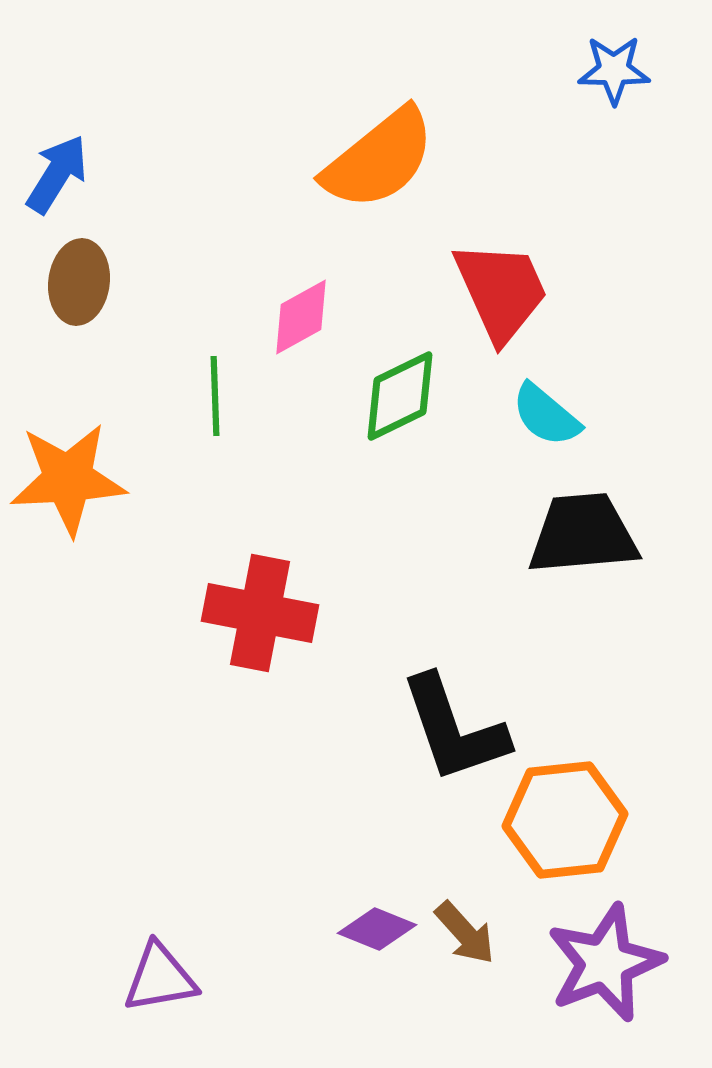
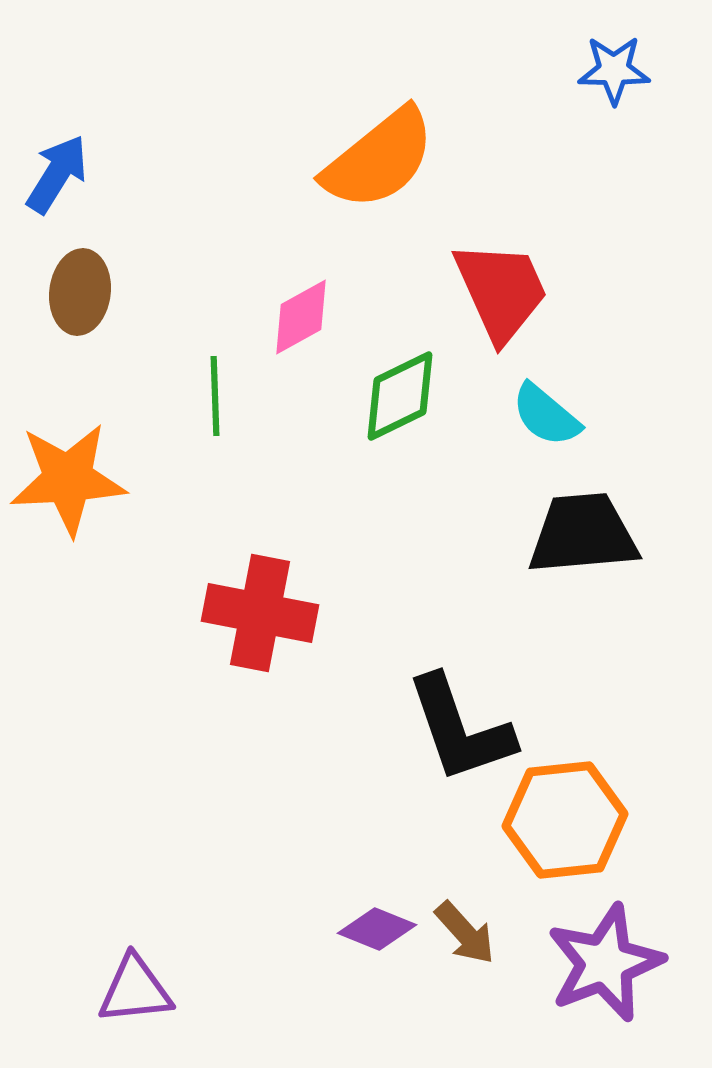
brown ellipse: moved 1 px right, 10 px down
black L-shape: moved 6 px right
purple triangle: moved 25 px left, 12 px down; rotated 4 degrees clockwise
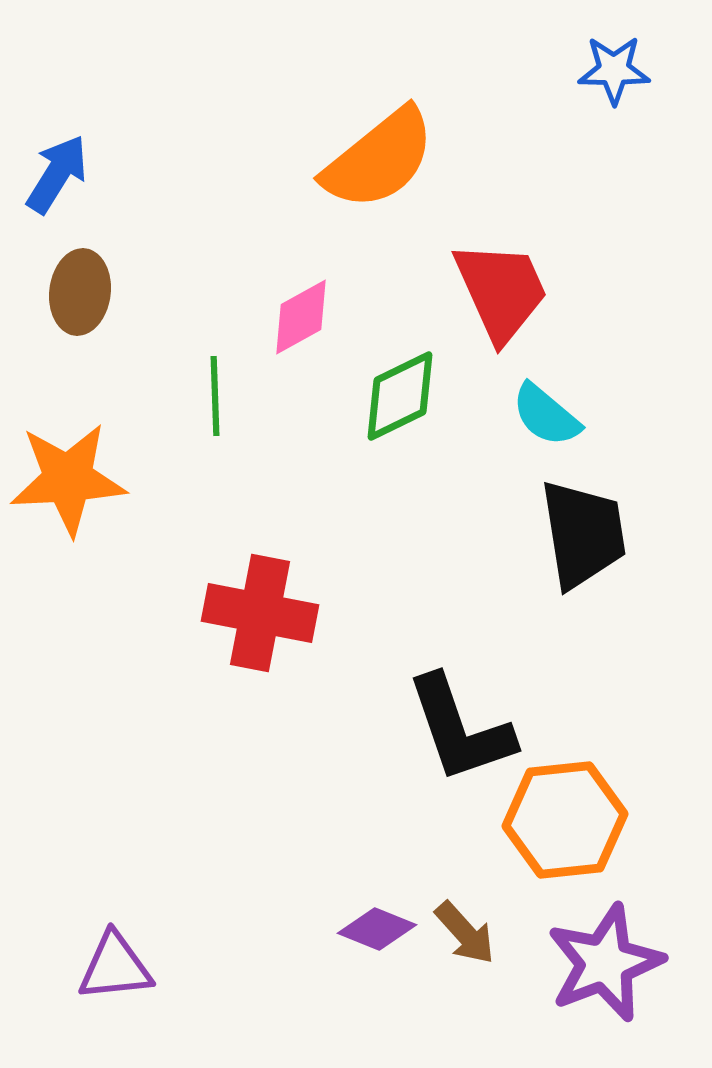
black trapezoid: rotated 86 degrees clockwise
purple triangle: moved 20 px left, 23 px up
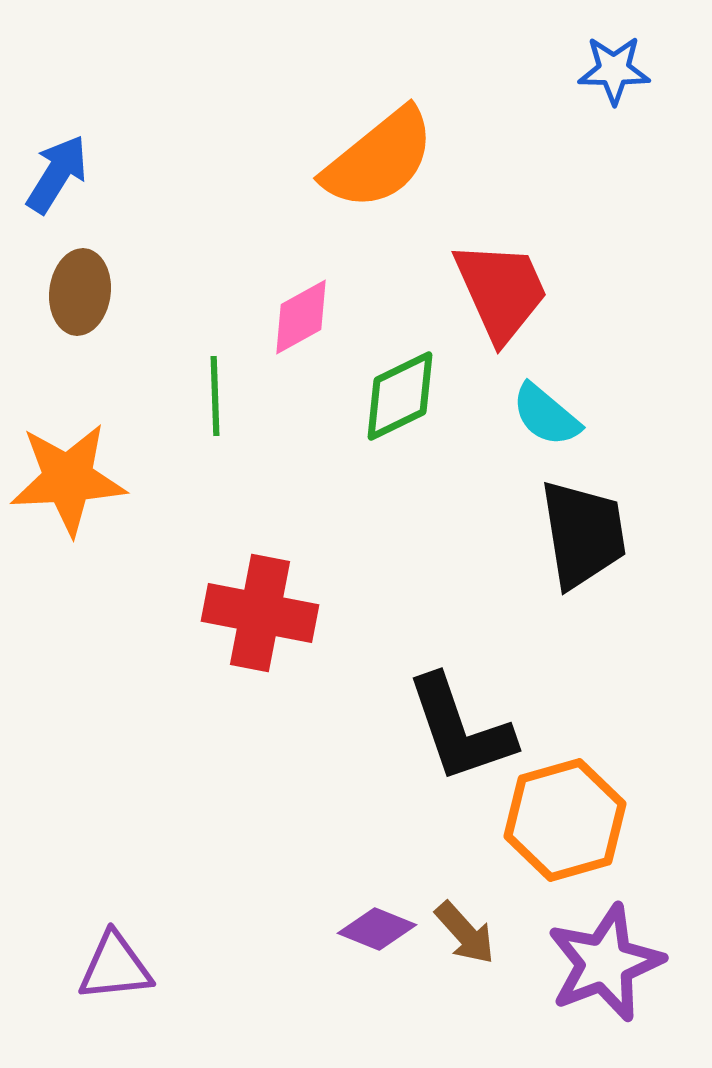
orange hexagon: rotated 10 degrees counterclockwise
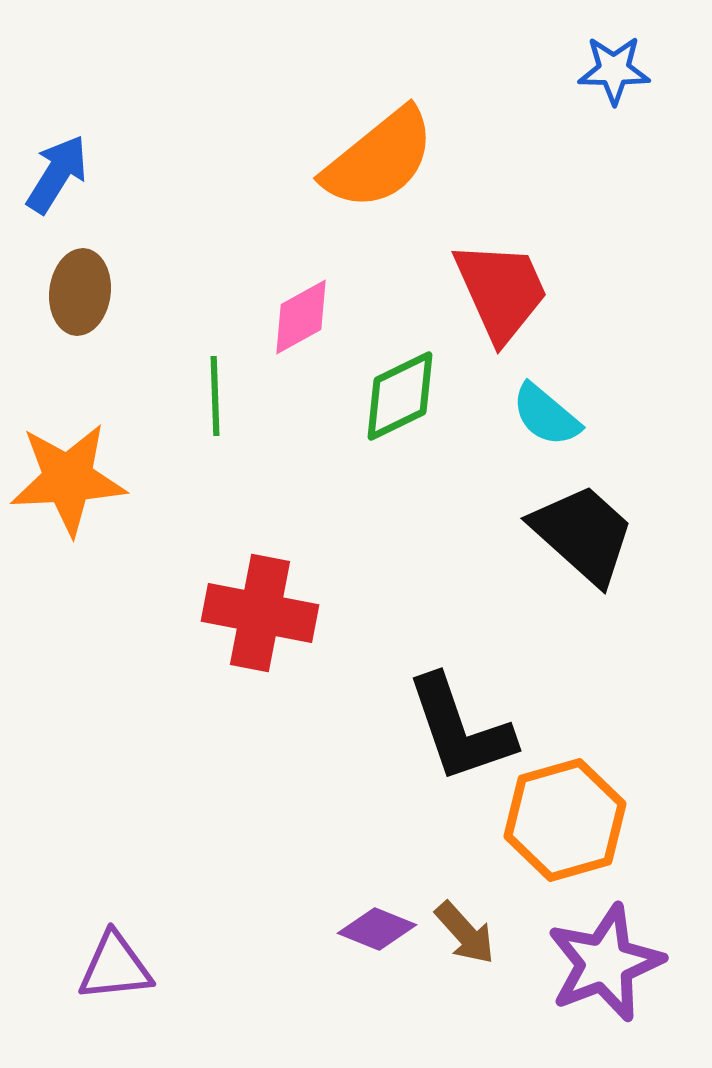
black trapezoid: rotated 39 degrees counterclockwise
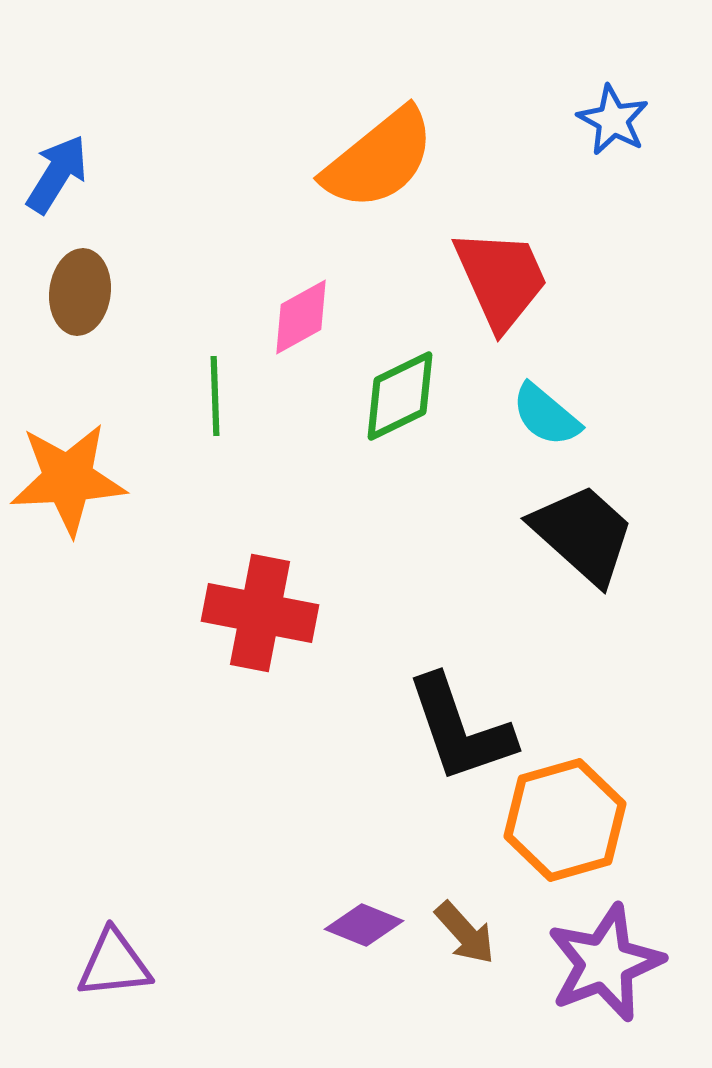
blue star: moved 1 px left, 50 px down; rotated 28 degrees clockwise
red trapezoid: moved 12 px up
purple diamond: moved 13 px left, 4 px up
purple triangle: moved 1 px left, 3 px up
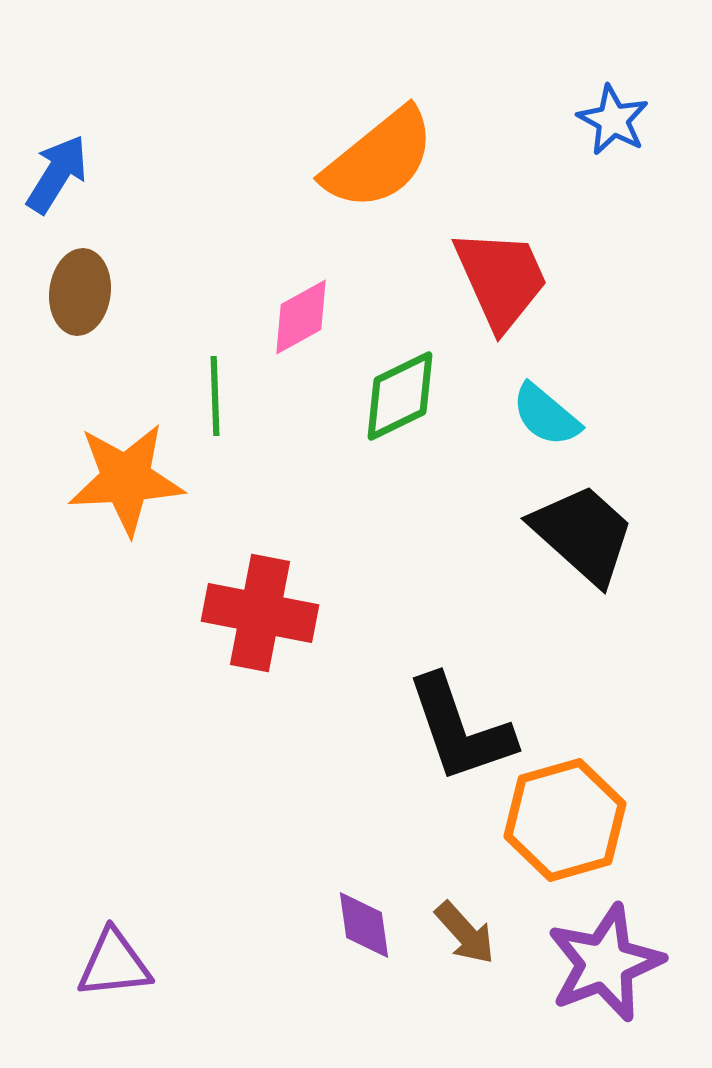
orange star: moved 58 px right
purple diamond: rotated 60 degrees clockwise
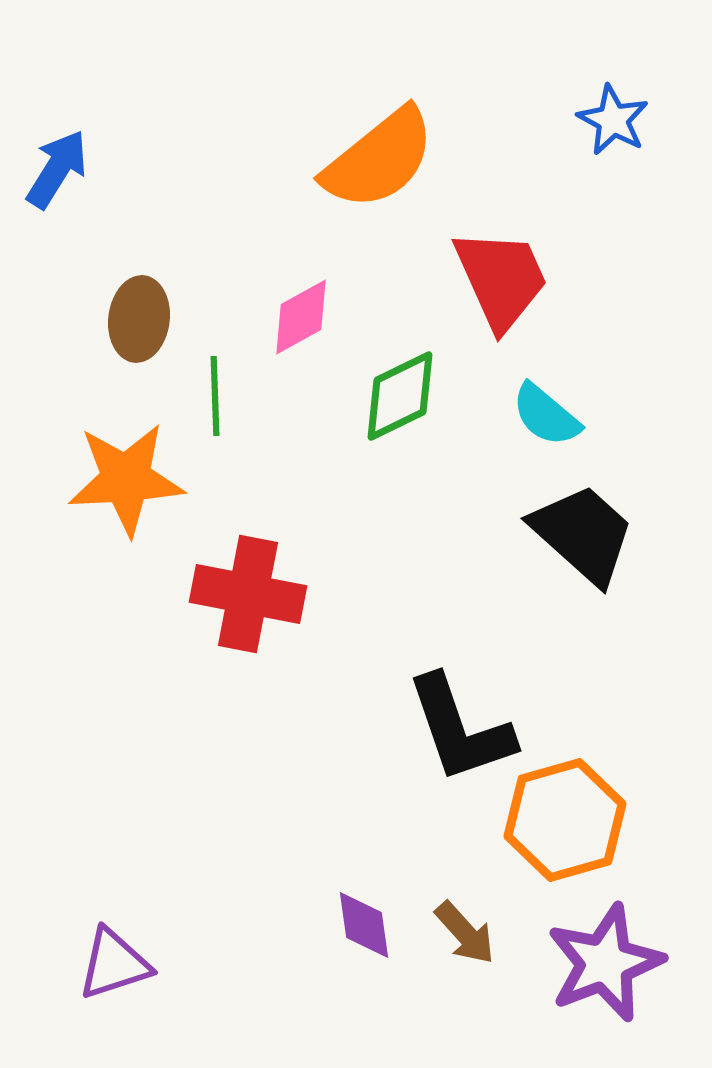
blue arrow: moved 5 px up
brown ellipse: moved 59 px right, 27 px down
red cross: moved 12 px left, 19 px up
purple triangle: rotated 12 degrees counterclockwise
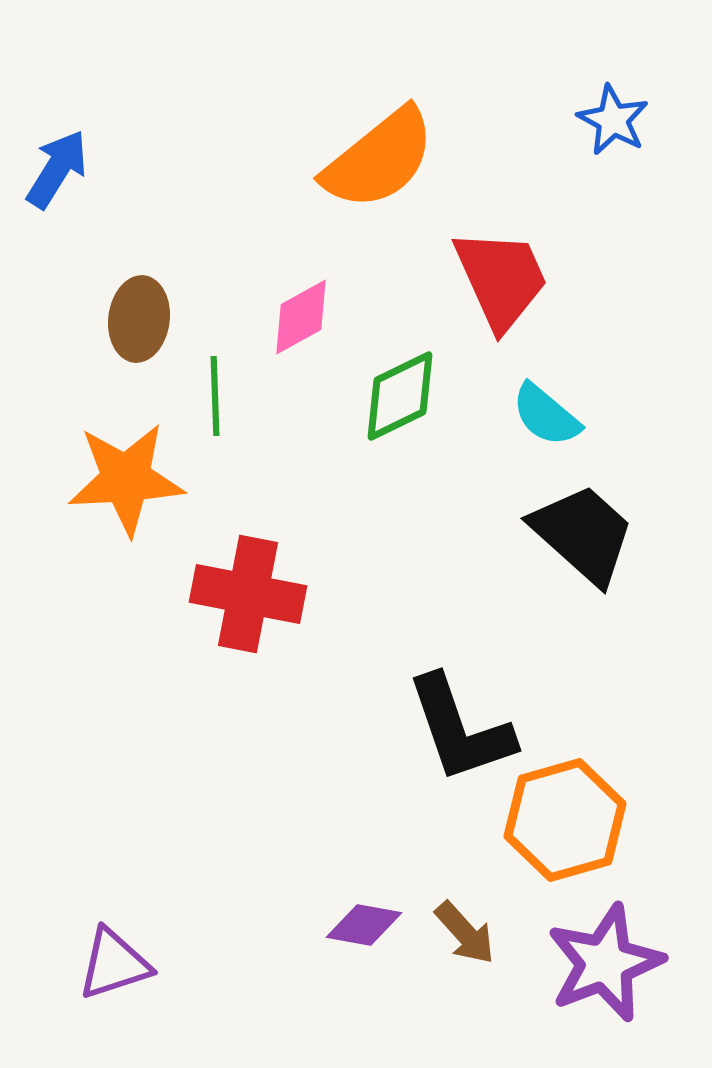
purple diamond: rotated 72 degrees counterclockwise
